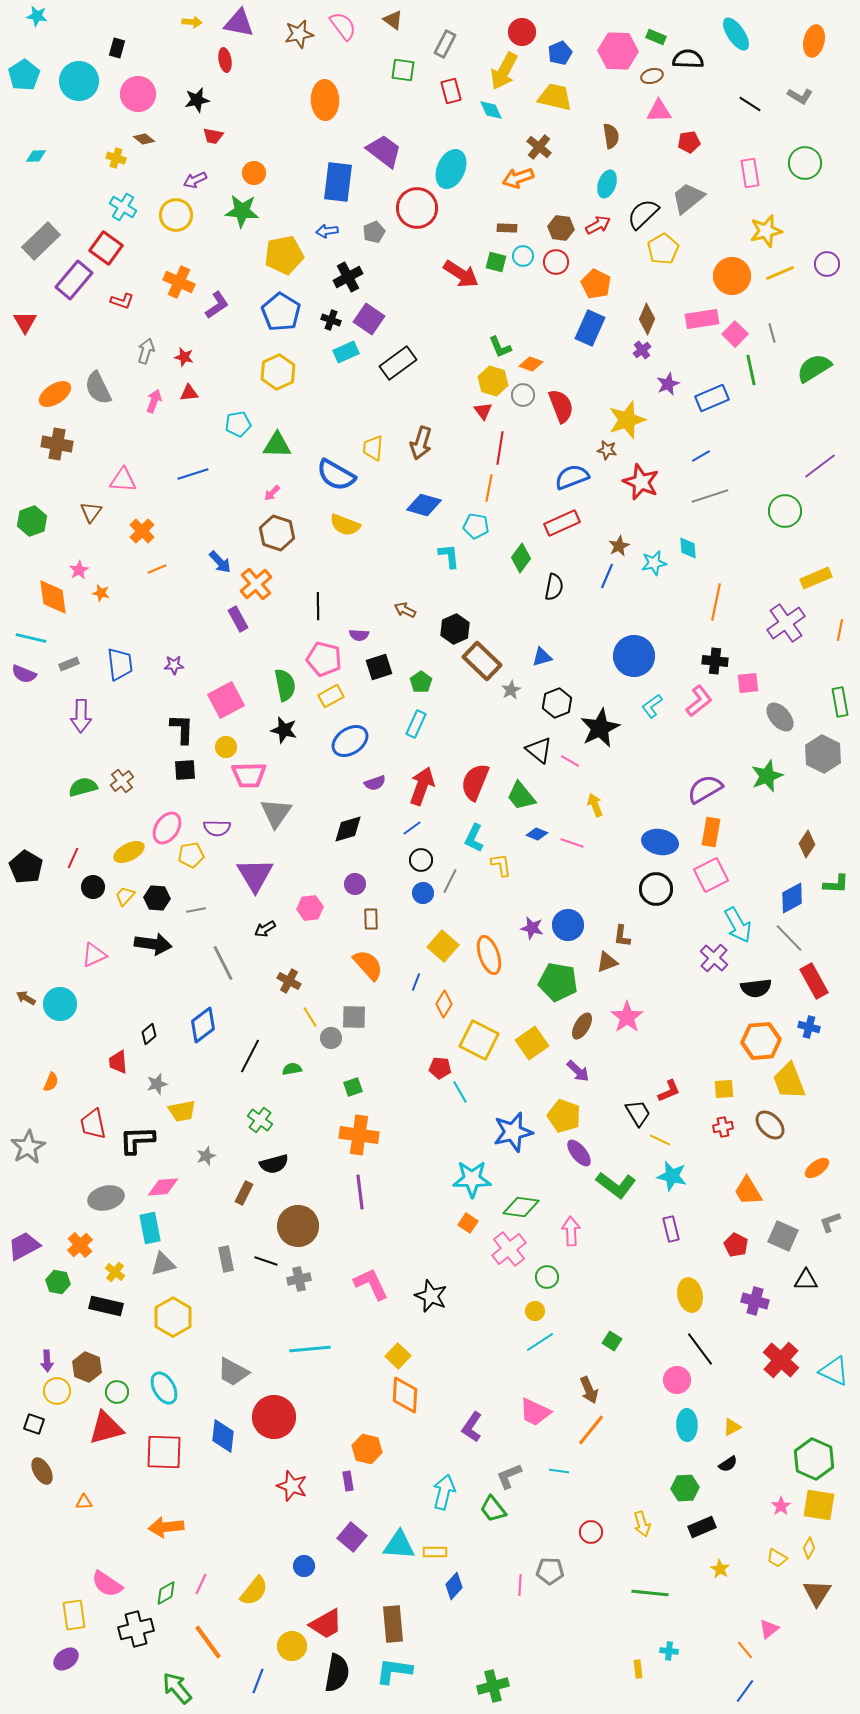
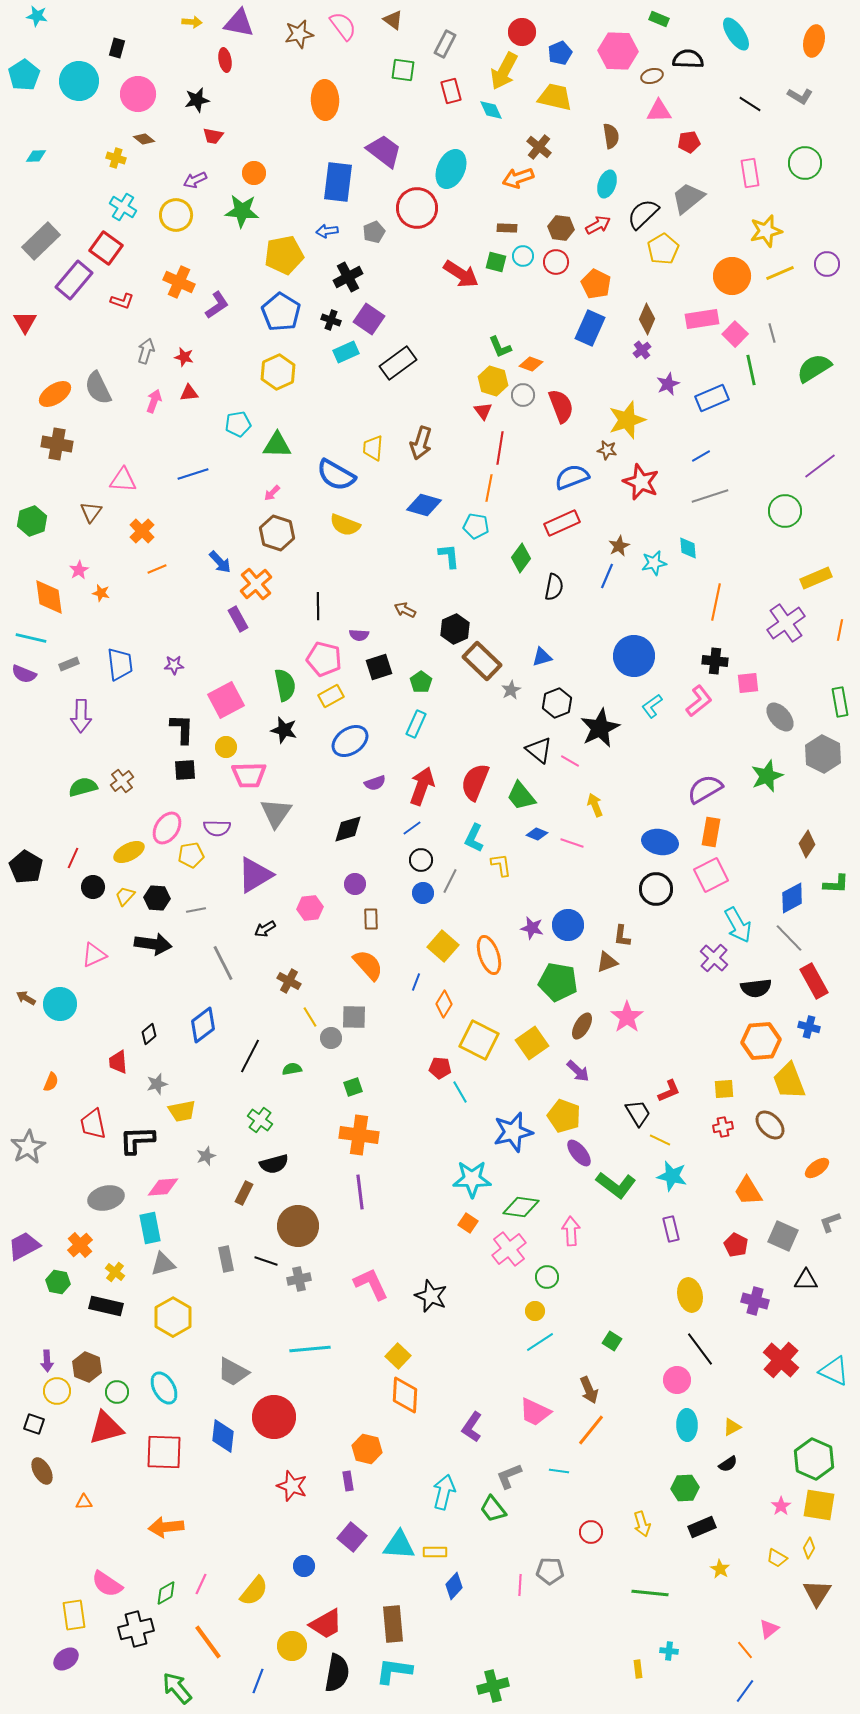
green rectangle at (656, 37): moved 3 px right, 18 px up
orange diamond at (53, 597): moved 4 px left
purple triangle at (255, 875): rotated 30 degrees clockwise
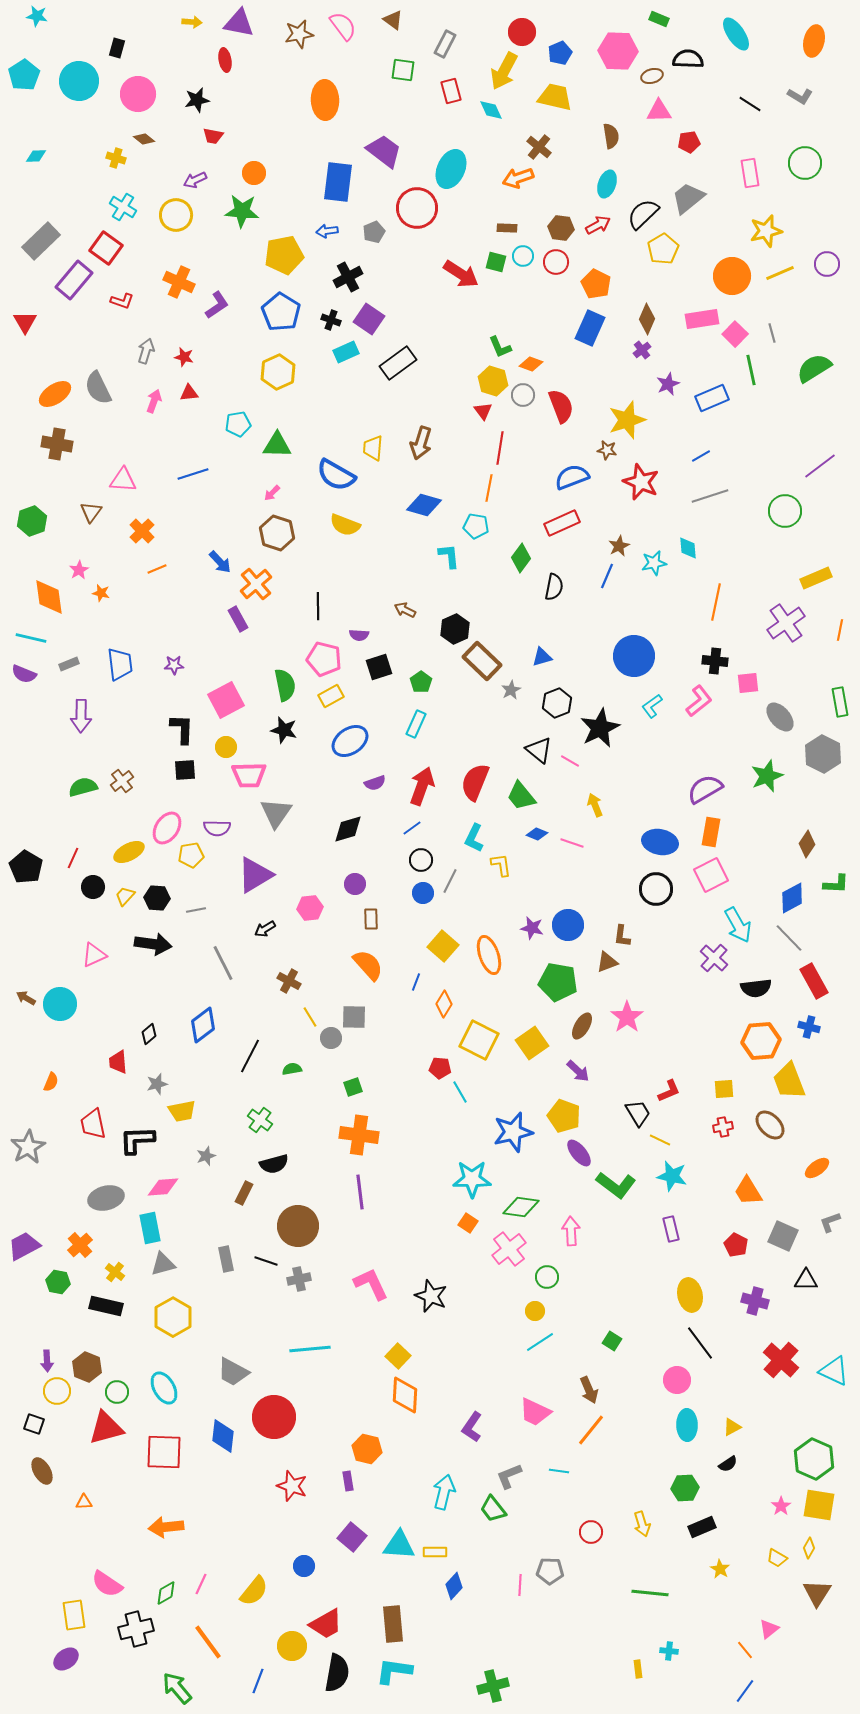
black line at (700, 1349): moved 6 px up
